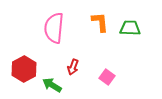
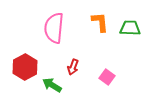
red hexagon: moved 1 px right, 2 px up
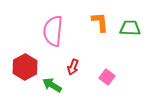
pink semicircle: moved 1 px left, 3 px down
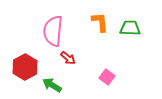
red arrow: moved 5 px left, 9 px up; rotated 70 degrees counterclockwise
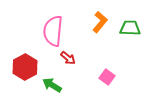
orange L-shape: rotated 45 degrees clockwise
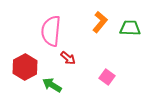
pink semicircle: moved 2 px left
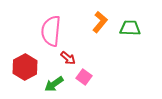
pink square: moved 23 px left
green arrow: moved 2 px right, 1 px up; rotated 66 degrees counterclockwise
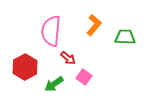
orange L-shape: moved 6 px left, 3 px down
green trapezoid: moved 5 px left, 9 px down
